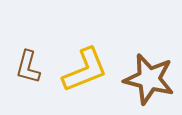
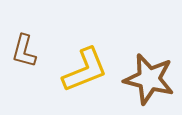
brown L-shape: moved 4 px left, 16 px up
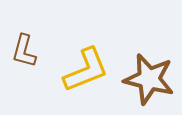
yellow L-shape: moved 1 px right
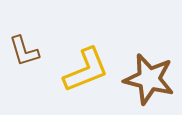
brown L-shape: rotated 32 degrees counterclockwise
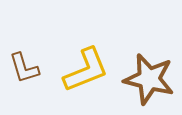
brown L-shape: moved 17 px down
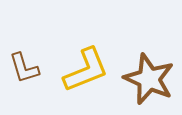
brown star: rotated 9 degrees clockwise
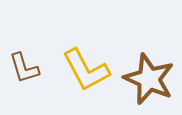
yellow L-shape: rotated 84 degrees clockwise
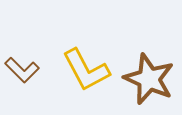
brown L-shape: moved 2 px left, 2 px down; rotated 28 degrees counterclockwise
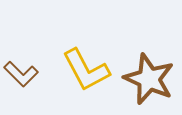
brown L-shape: moved 1 px left, 4 px down
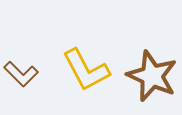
brown star: moved 3 px right, 3 px up
